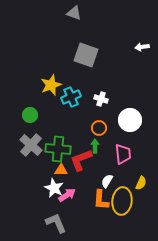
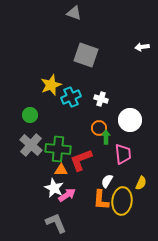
green arrow: moved 11 px right, 9 px up
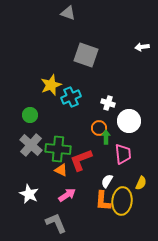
gray triangle: moved 6 px left
white cross: moved 7 px right, 4 px down
white circle: moved 1 px left, 1 px down
orange triangle: rotated 24 degrees clockwise
white star: moved 25 px left, 6 px down
orange L-shape: moved 2 px right, 1 px down
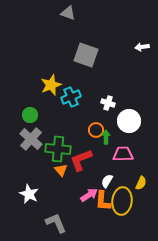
orange circle: moved 3 px left, 2 px down
gray cross: moved 6 px up
pink trapezoid: rotated 85 degrees counterclockwise
orange triangle: rotated 24 degrees clockwise
pink arrow: moved 22 px right
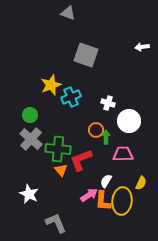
white semicircle: moved 1 px left
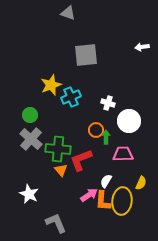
gray square: rotated 25 degrees counterclockwise
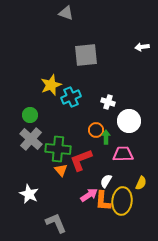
gray triangle: moved 2 px left
white cross: moved 1 px up
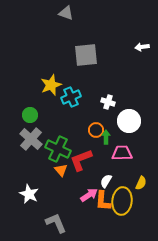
green cross: rotated 20 degrees clockwise
pink trapezoid: moved 1 px left, 1 px up
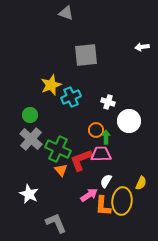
pink trapezoid: moved 21 px left, 1 px down
orange L-shape: moved 5 px down
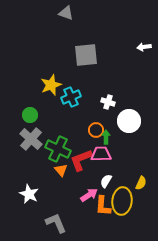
white arrow: moved 2 px right
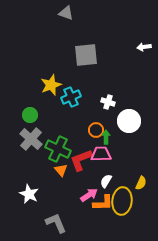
orange L-shape: moved 3 px up; rotated 95 degrees counterclockwise
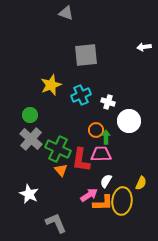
cyan cross: moved 10 px right, 2 px up
red L-shape: rotated 60 degrees counterclockwise
